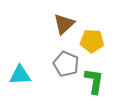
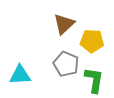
green L-shape: moved 1 px up
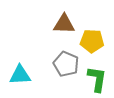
brown triangle: rotated 45 degrees clockwise
green L-shape: moved 3 px right, 1 px up
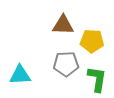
brown triangle: moved 1 px left, 1 px down
gray pentagon: rotated 25 degrees counterclockwise
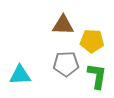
green L-shape: moved 3 px up
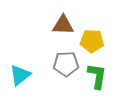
cyan triangle: rotated 35 degrees counterclockwise
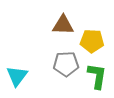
cyan triangle: moved 3 px left, 1 px down; rotated 15 degrees counterclockwise
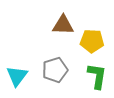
gray pentagon: moved 11 px left, 6 px down; rotated 15 degrees counterclockwise
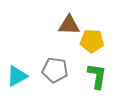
brown triangle: moved 6 px right
gray pentagon: rotated 25 degrees clockwise
cyan triangle: rotated 25 degrees clockwise
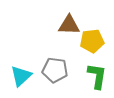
yellow pentagon: rotated 10 degrees counterclockwise
cyan triangle: moved 4 px right; rotated 15 degrees counterclockwise
